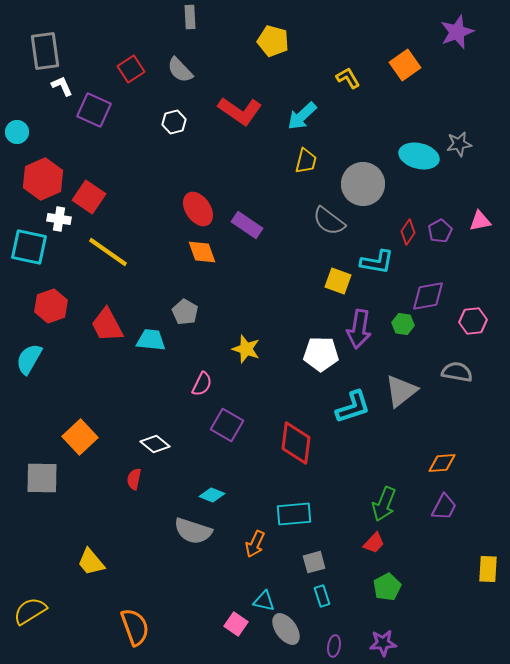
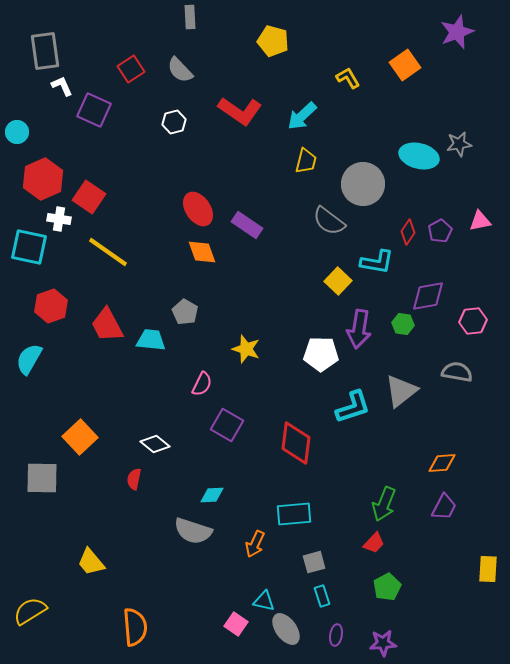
yellow square at (338, 281): rotated 24 degrees clockwise
cyan diamond at (212, 495): rotated 25 degrees counterclockwise
orange semicircle at (135, 627): rotated 15 degrees clockwise
purple ellipse at (334, 646): moved 2 px right, 11 px up
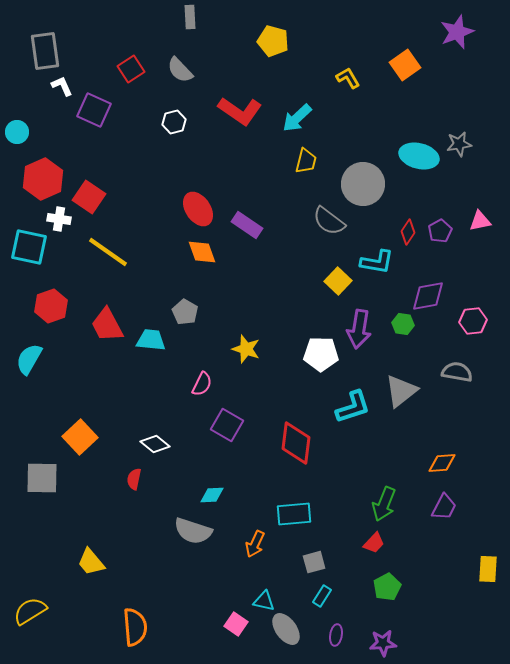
cyan arrow at (302, 116): moved 5 px left, 2 px down
cyan rectangle at (322, 596): rotated 50 degrees clockwise
